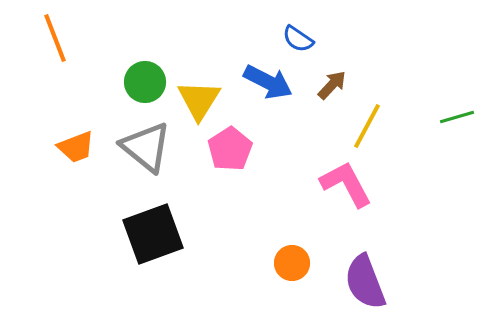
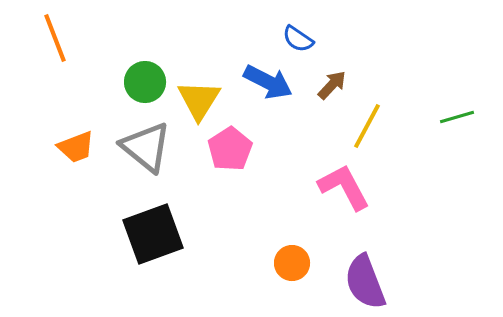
pink L-shape: moved 2 px left, 3 px down
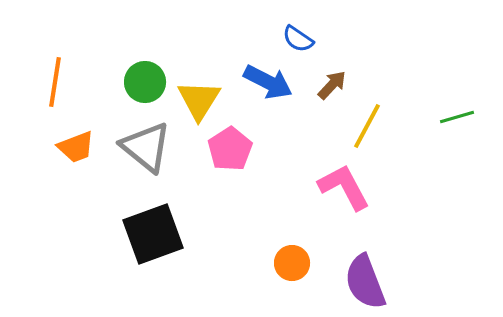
orange line: moved 44 px down; rotated 30 degrees clockwise
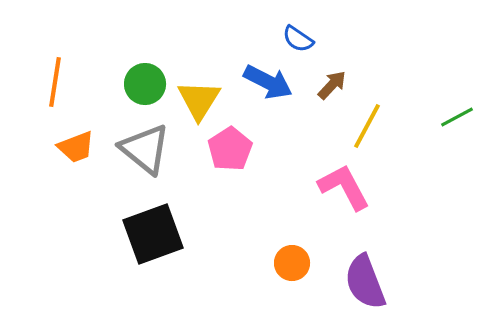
green circle: moved 2 px down
green line: rotated 12 degrees counterclockwise
gray triangle: moved 1 px left, 2 px down
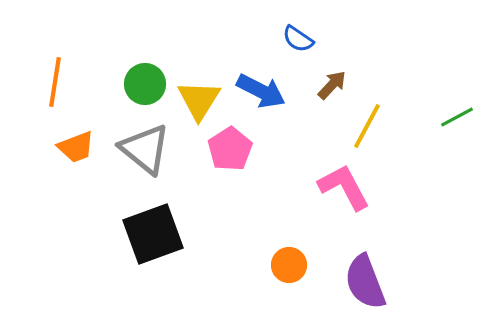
blue arrow: moved 7 px left, 9 px down
orange circle: moved 3 px left, 2 px down
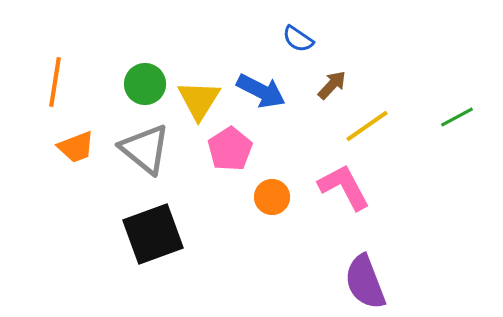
yellow line: rotated 27 degrees clockwise
orange circle: moved 17 px left, 68 px up
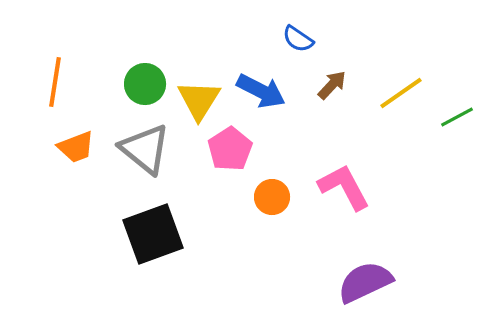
yellow line: moved 34 px right, 33 px up
purple semicircle: rotated 86 degrees clockwise
